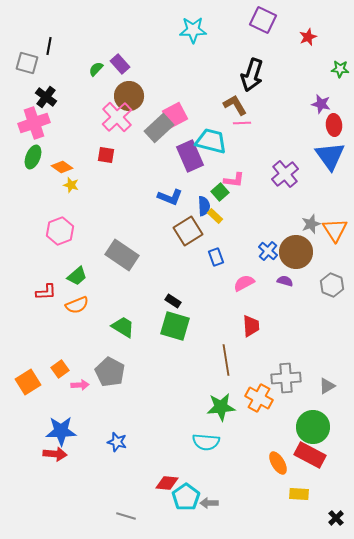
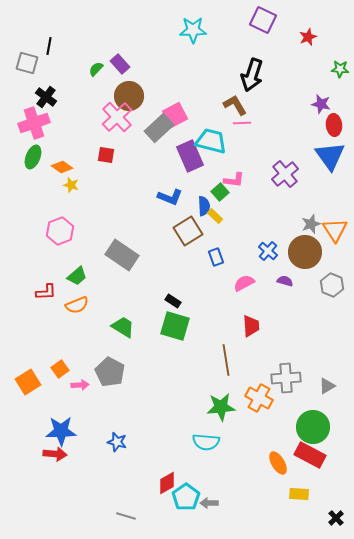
brown circle at (296, 252): moved 9 px right
red diamond at (167, 483): rotated 35 degrees counterclockwise
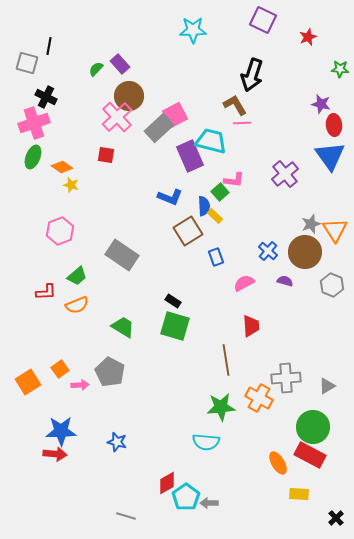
black cross at (46, 97): rotated 10 degrees counterclockwise
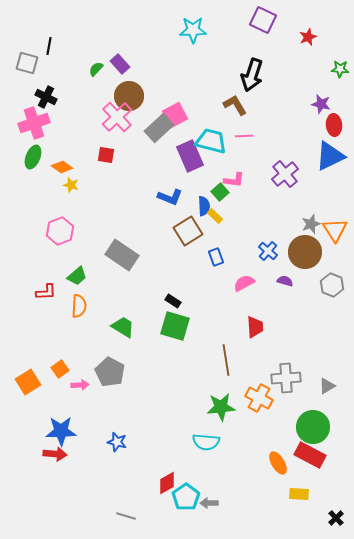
pink line at (242, 123): moved 2 px right, 13 px down
blue triangle at (330, 156): rotated 40 degrees clockwise
orange semicircle at (77, 305): moved 2 px right, 1 px down; rotated 65 degrees counterclockwise
red trapezoid at (251, 326): moved 4 px right, 1 px down
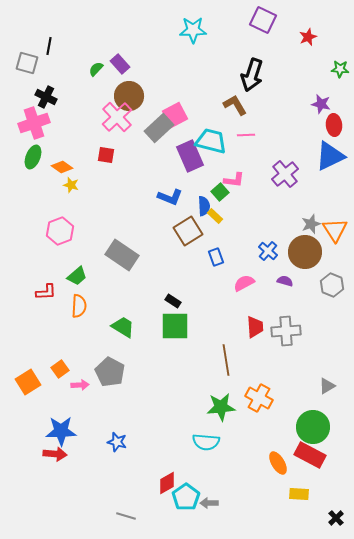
pink line at (244, 136): moved 2 px right, 1 px up
green square at (175, 326): rotated 16 degrees counterclockwise
gray cross at (286, 378): moved 47 px up
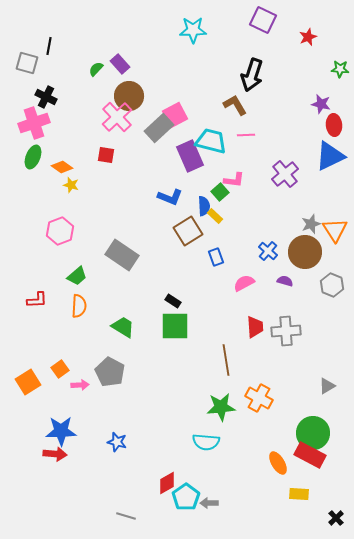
red L-shape at (46, 292): moved 9 px left, 8 px down
green circle at (313, 427): moved 6 px down
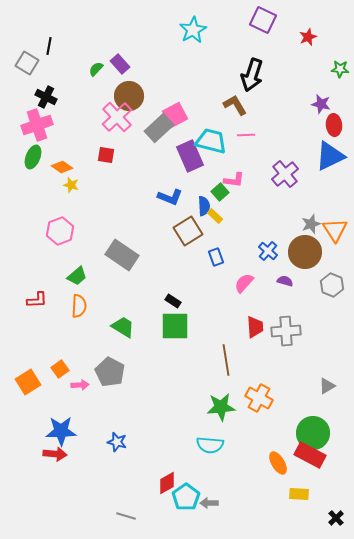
cyan star at (193, 30): rotated 28 degrees counterclockwise
gray square at (27, 63): rotated 15 degrees clockwise
pink cross at (34, 123): moved 3 px right, 2 px down
pink semicircle at (244, 283): rotated 20 degrees counterclockwise
cyan semicircle at (206, 442): moved 4 px right, 3 px down
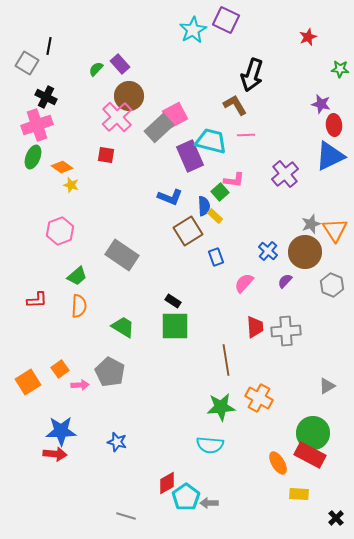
purple square at (263, 20): moved 37 px left
purple semicircle at (285, 281): rotated 63 degrees counterclockwise
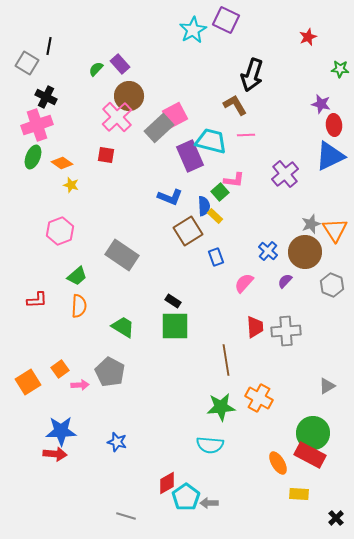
orange diamond at (62, 167): moved 4 px up
